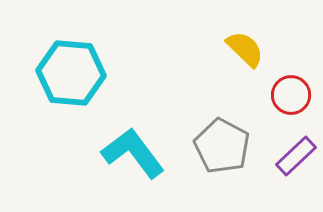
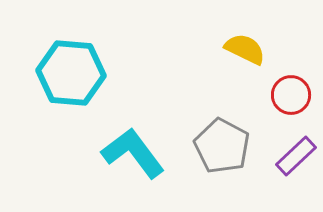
yellow semicircle: rotated 18 degrees counterclockwise
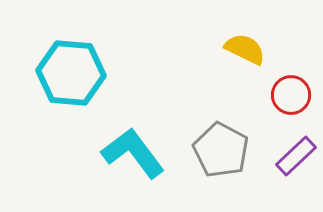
gray pentagon: moved 1 px left, 4 px down
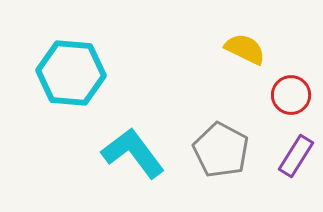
purple rectangle: rotated 15 degrees counterclockwise
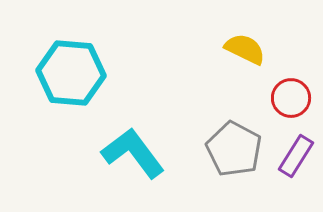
red circle: moved 3 px down
gray pentagon: moved 13 px right, 1 px up
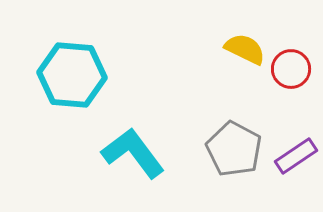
cyan hexagon: moved 1 px right, 2 px down
red circle: moved 29 px up
purple rectangle: rotated 24 degrees clockwise
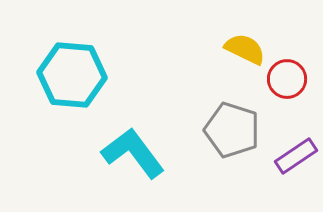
red circle: moved 4 px left, 10 px down
gray pentagon: moved 2 px left, 19 px up; rotated 10 degrees counterclockwise
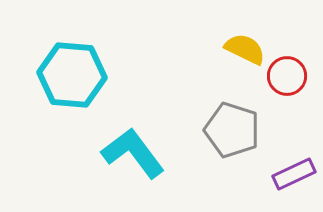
red circle: moved 3 px up
purple rectangle: moved 2 px left, 18 px down; rotated 9 degrees clockwise
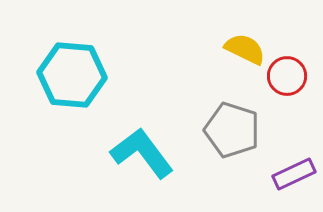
cyan L-shape: moved 9 px right
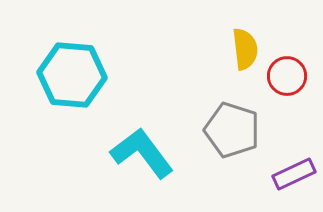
yellow semicircle: rotated 57 degrees clockwise
